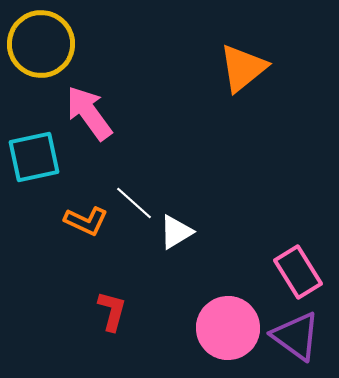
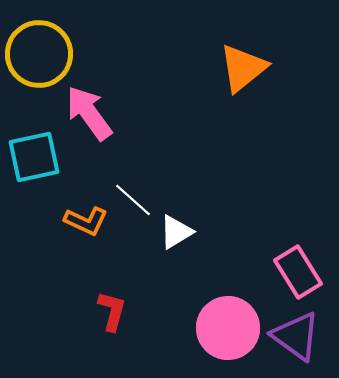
yellow circle: moved 2 px left, 10 px down
white line: moved 1 px left, 3 px up
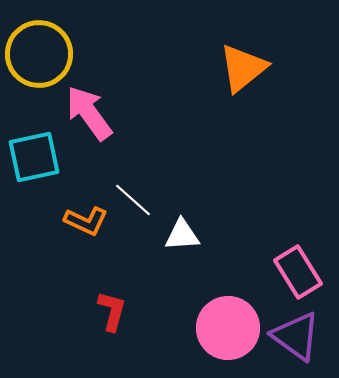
white triangle: moved 6 px right, 3 px down; rotated 27 degrees clockwise
